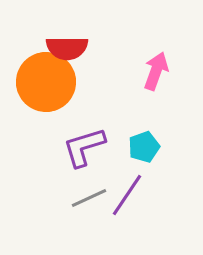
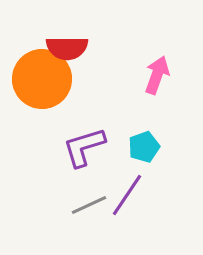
pink arrow: moved 1 px right, 4 px down
orange circle: moved 4 px left, 3 px up
gray line: moved 7 px down
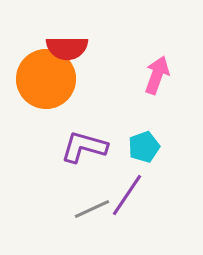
orange circle: moved 4 px right
purple L-shape: rotated 33 degrees clockwise
gray line: moved 3 px right, 4 px down
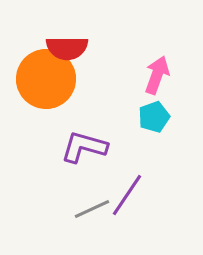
cyan pentagon: moved 10 px right, 30 px up
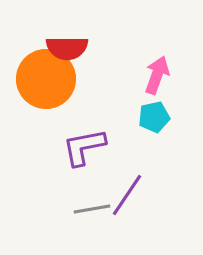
cyan pentagon: rotated 8 degrees clockwise
purple L-shape: rotated 27 degrees counterclockwise
gray line: rotated 15 degrees clockwise
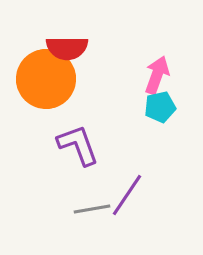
cyan pentagon: moved 6 px right, 10 px up
purple L-shape: moved 6 px left, 2 px up; rotated 81 degrees clockwise
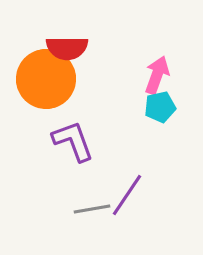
purple L-shape: moved 5 px left, 4 px up
